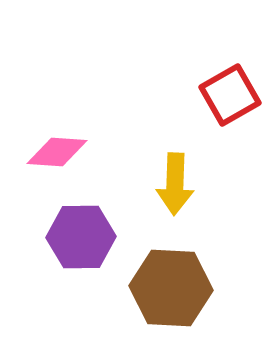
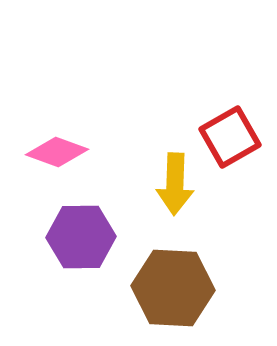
red square: moved 42 px down
pink diamond: rotated 16 degrees clockwise
brown hexagon: moved 2 px right
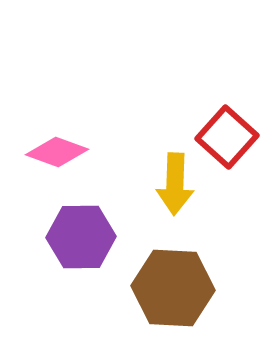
red square: moved 3 px left; rotated 18 degrees counterclockwise
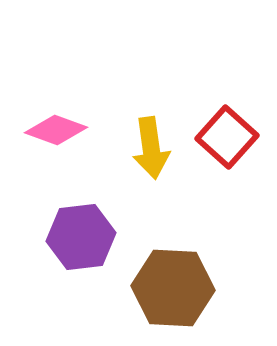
pink diamond: moved 1 px left, 22 px up
yellow arrow: moved 24 px left, 36 px up; rotated 10 degrees counterclockwise
purple hexagon: rotated 6 degrees counterclockwise
